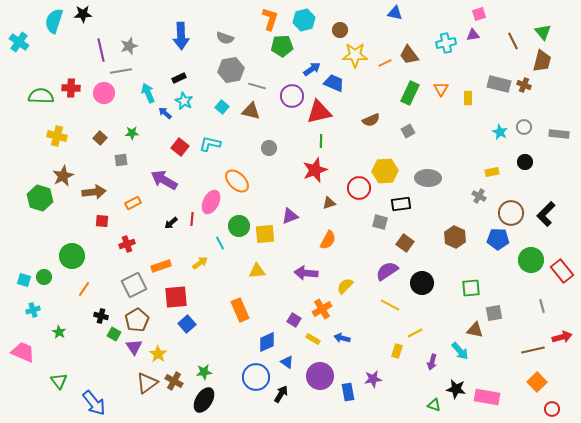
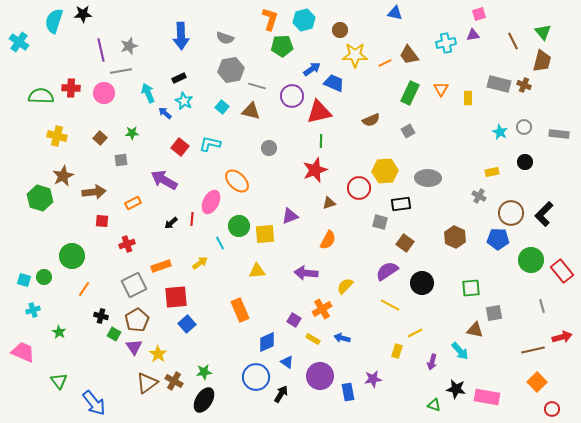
black L-shape at (546, 214): moved 2 px left
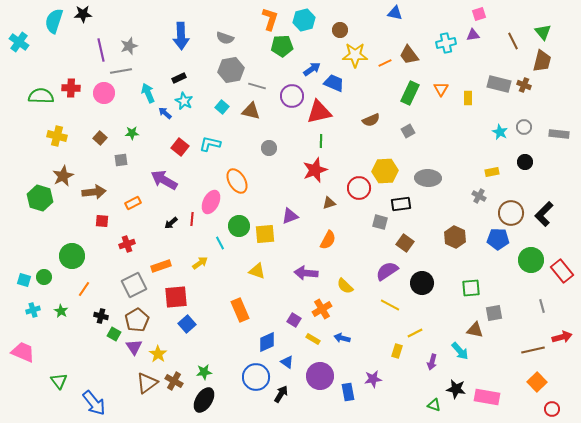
orange ellipse at (237, 181): rotated 15 degrees clockwise
yellow triangle at (257, 271): rotated 24 degrees clockwise
yellow semicircle at (345, 286): rotated 90 degrees counterclockwise
green star at (59, 332): moved 2 px right, 21 px up
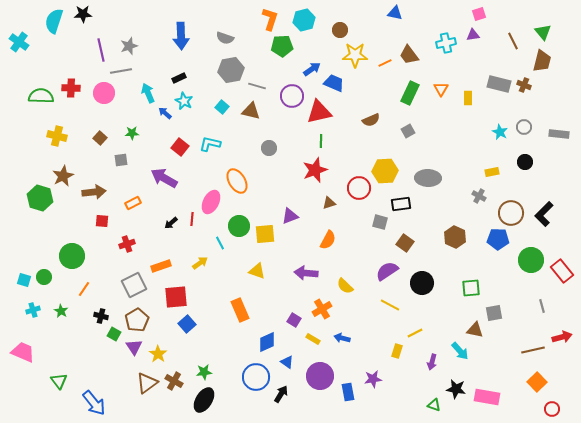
purple arrow at (164, 180): moved 2 px up
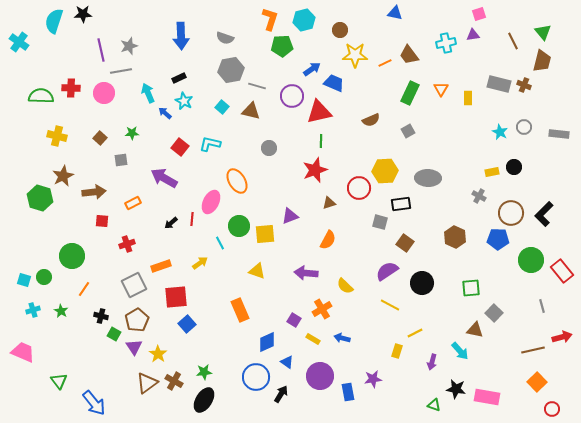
black circle at (525, 162): moved 11 px left, 5 px down
gray square at (494, 313): rotated 36 degrees counterclockwise
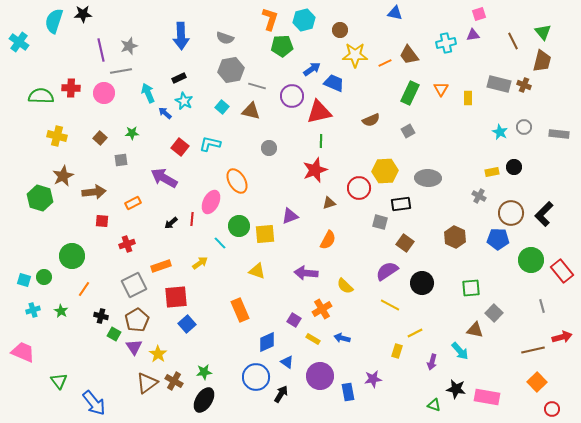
cyan line at (220, 243): rotated 16 degrees counterclockwise
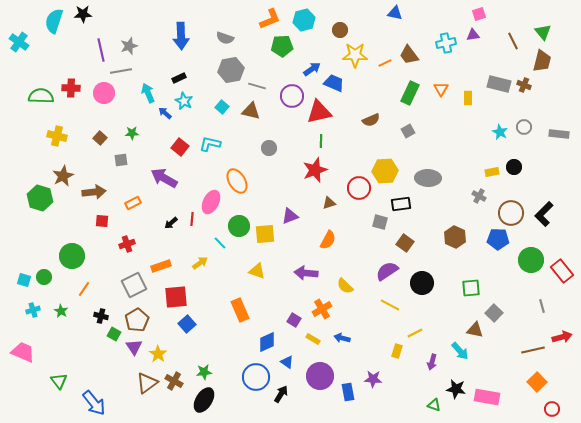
orange L-shape at (270, 19): rotated 50 degrees clockwise
purple star at (373, 379): rotated 12 degrees clockwise
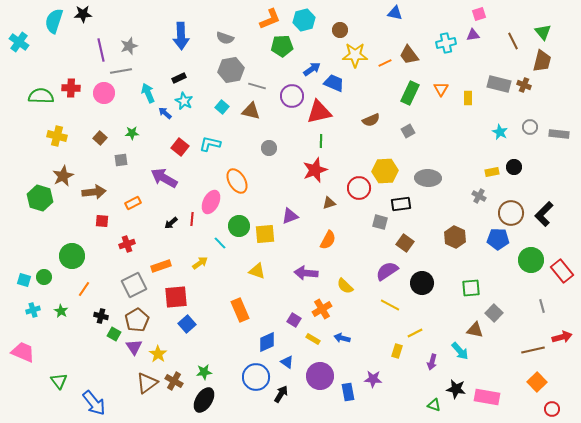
gray circle at (524, 127): moved 6 px right
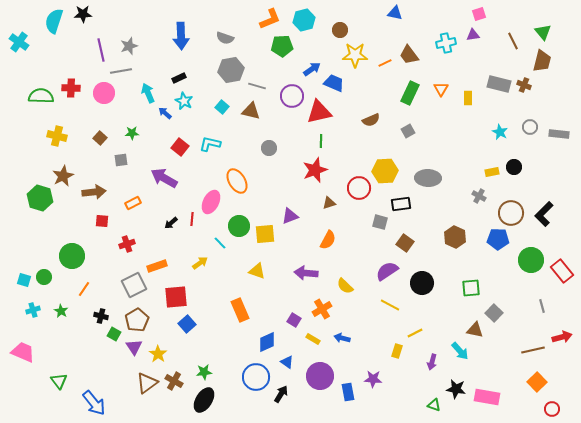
orange rectangle at (161, 266): moved 4 px left
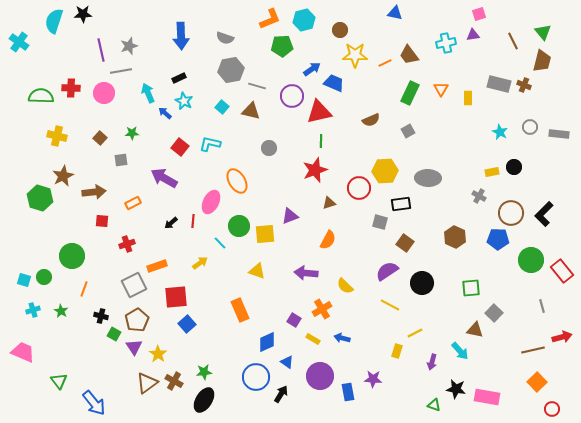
red line at (192, 219): moved 1 px right, 2 px down
orange line at (84, 289): rotated 14 degrees counterclockwise
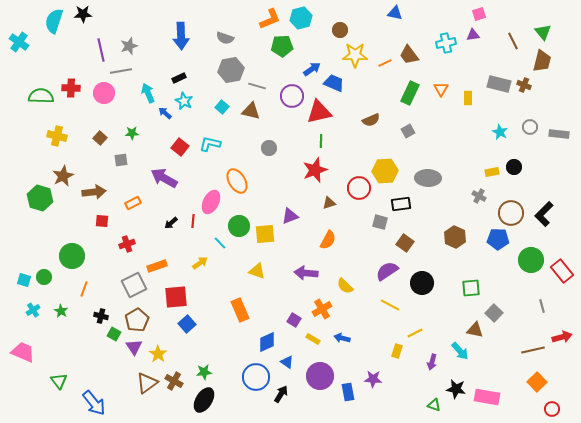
cyan hexagon at (304, 20): moved 3 px left, 2 px up
cyan cross at (33, 310): rotated 16 degrees counterclockwise
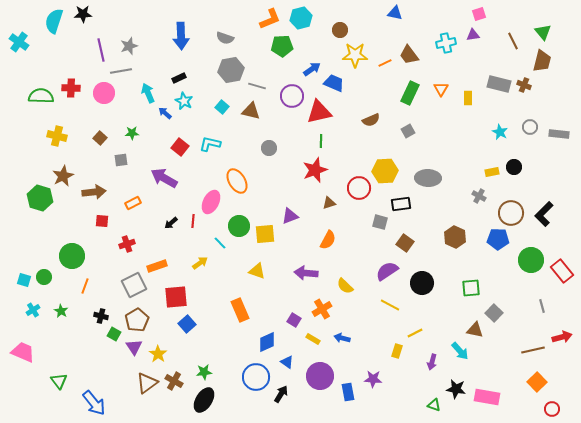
orange line at (84, 289): moved 1 px right, 3 px up
